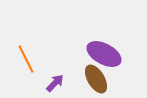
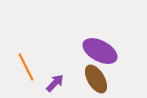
purple ellipse: moved 4 px left, 3 px up
orange line: moved 8 px down
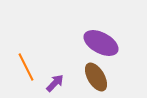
purple ellipse: moved 1 px right, 8 px up
brown ellipse: moved 2 px up
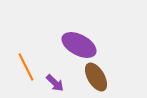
purple ellipse: moved 22 px left, 2 px down
purple arrow: rotated 90 degrees clockwise
